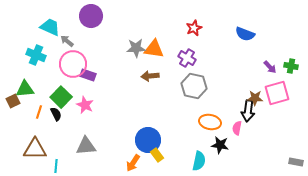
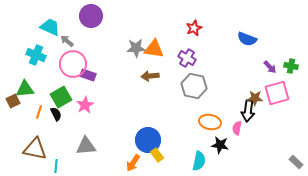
blue semicircle: moved 2 px right, 5 px down
green square: rotated 15 degrees clockwise
pink star: rotated 18 degrees clockwise
brown triangle: rotated 10 degrees clockwise
gray rectangle: rotated 32 degrees clockwise
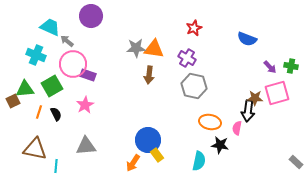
brown arrow: moved 1 px left, 1 px up; rotated 78 degrees counterclockwise
green square: moved 9 px left, 11 px up
